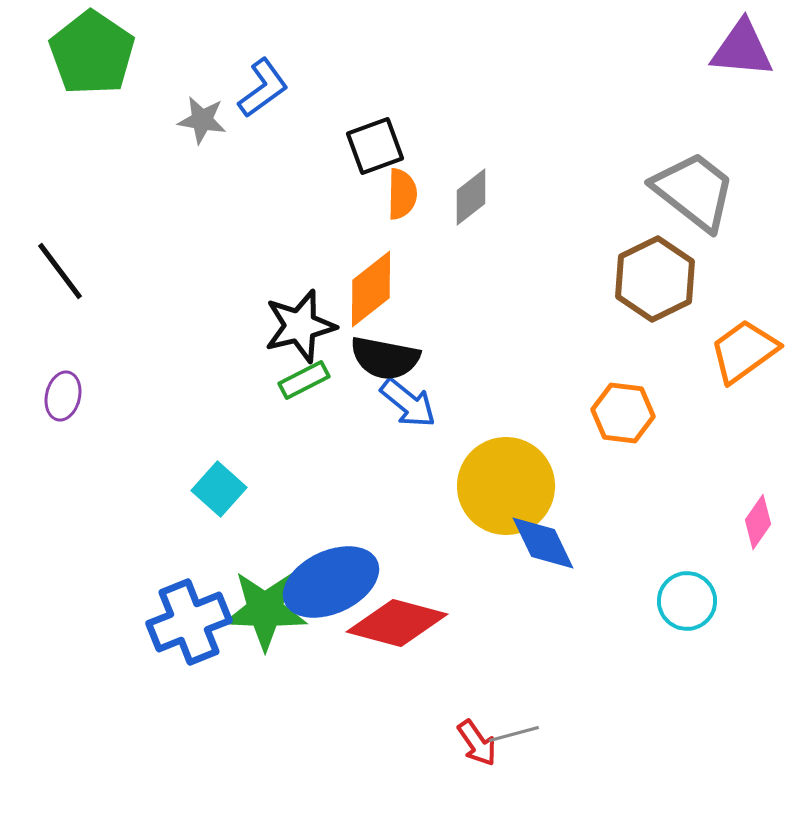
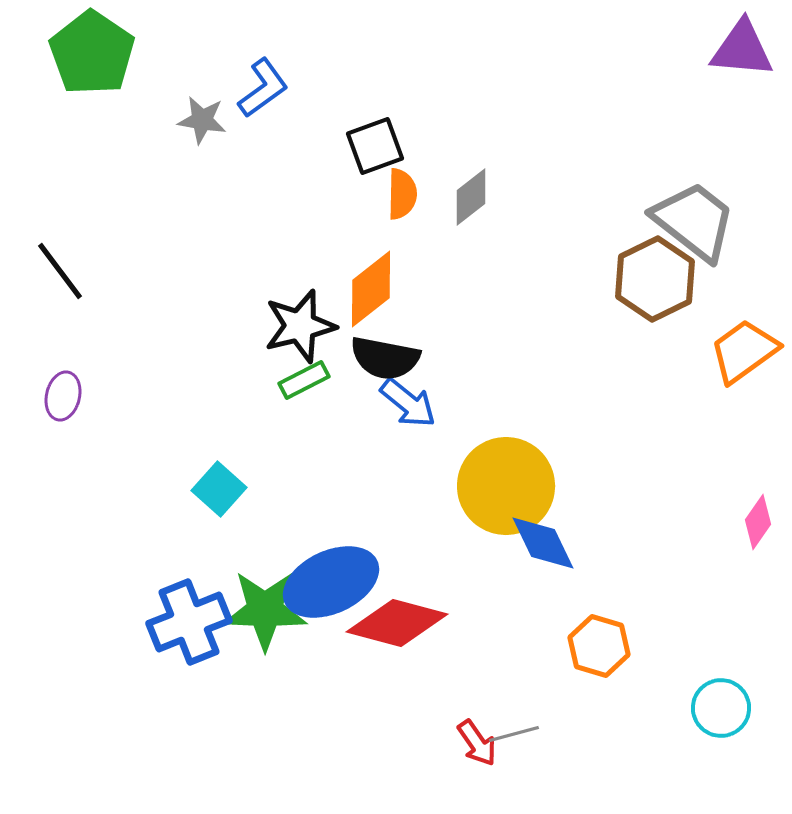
gray trapezoid: moved 30 px down
orange hexagon: moved 24 px left, 233 px down; rotated 10 degrees clockwise
cyan circle: moved 34 px right, 107 px down
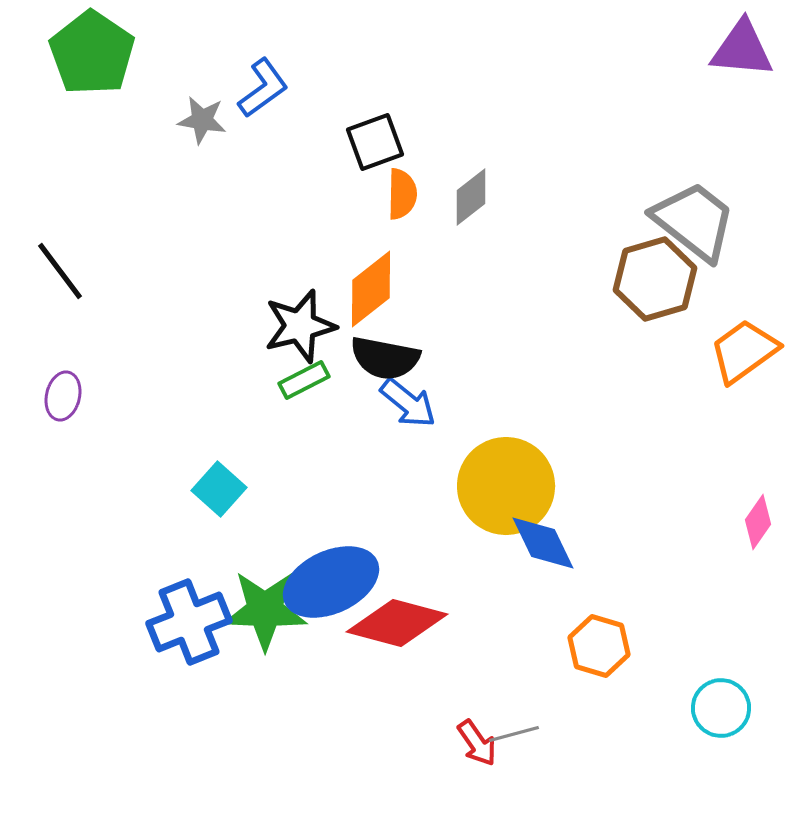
black square: moved 4 px up
brown hexagon: rotated 10 degrees clockwise
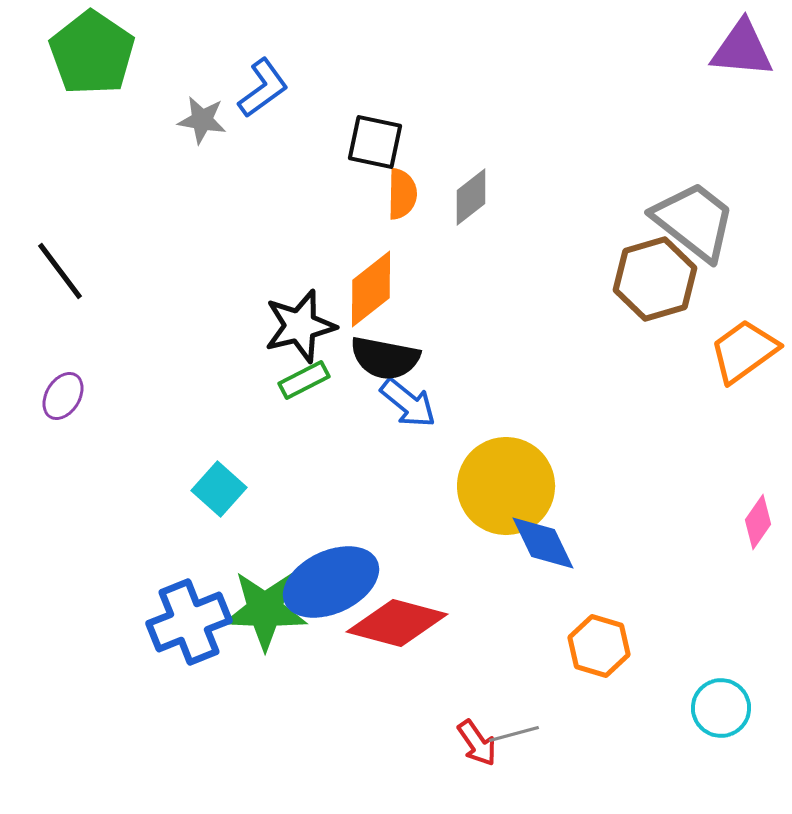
black square: rotated 32 degrees clockwise
purple ellipse: rotated 18 degrees clockwise
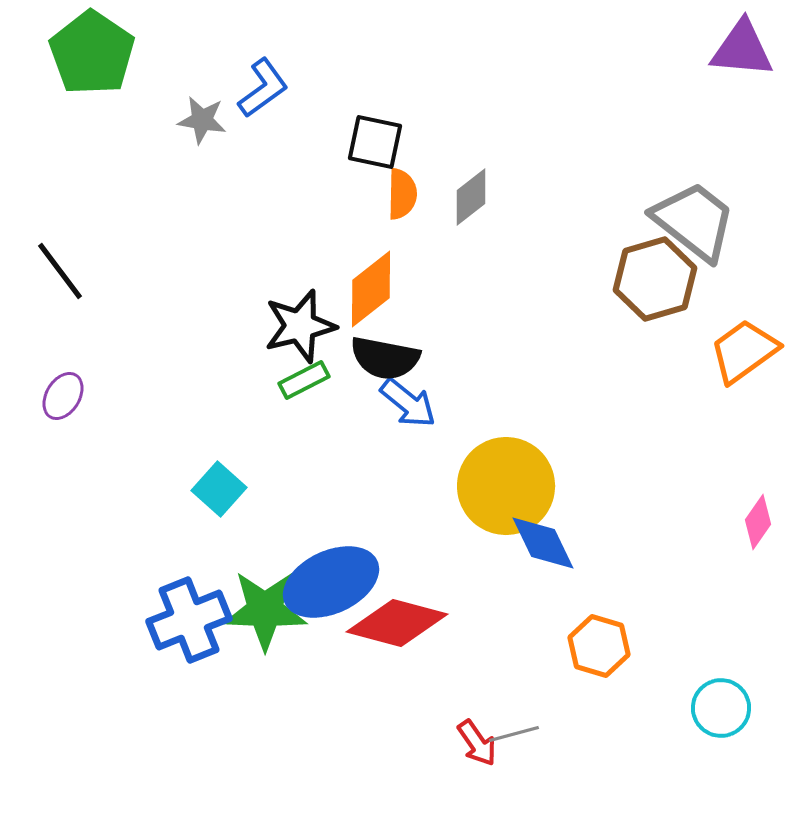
blue cross: moved 2 px up
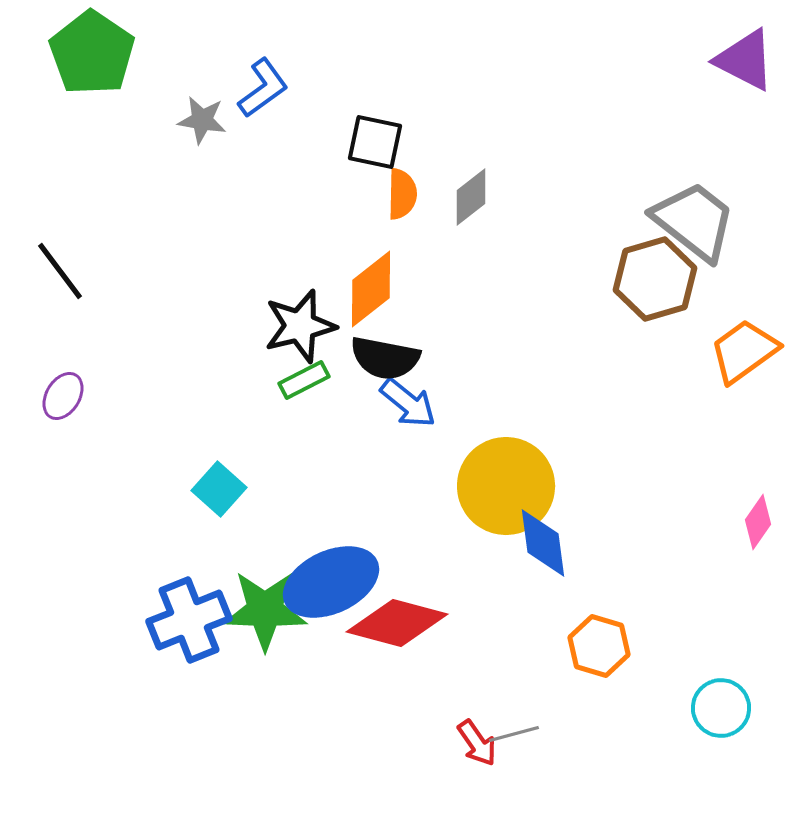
purple triangle: moved 3 px right, 11 px down; rotated 22 degrees clockwise
blue diamond: rotated 18 degrees clockwise
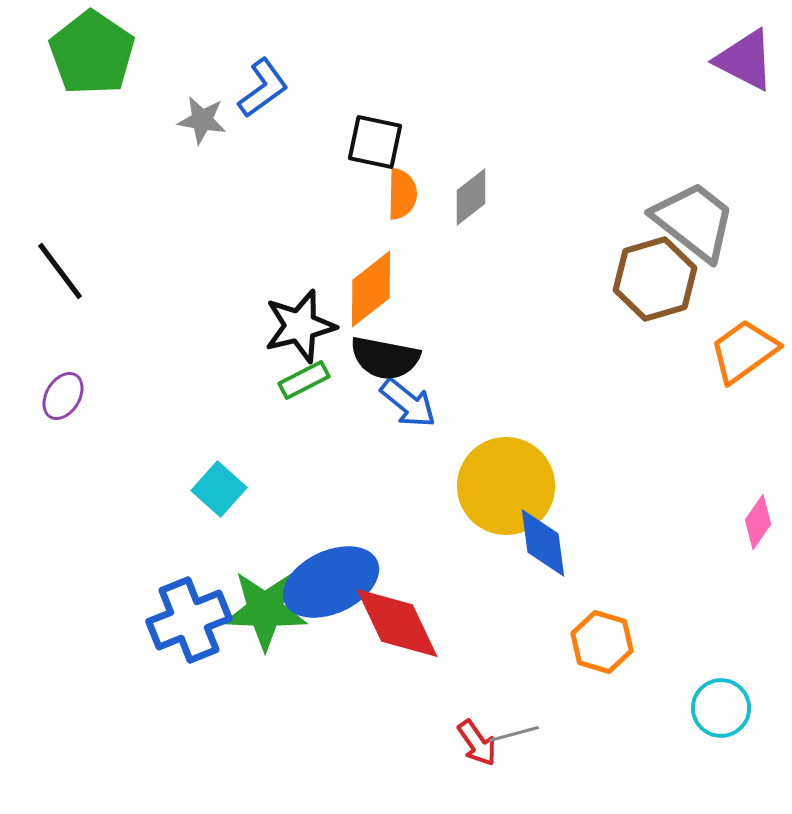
red diamond: rotated 50 degrees clockwise
orange hexagon: moved 3 px right, 4 px up
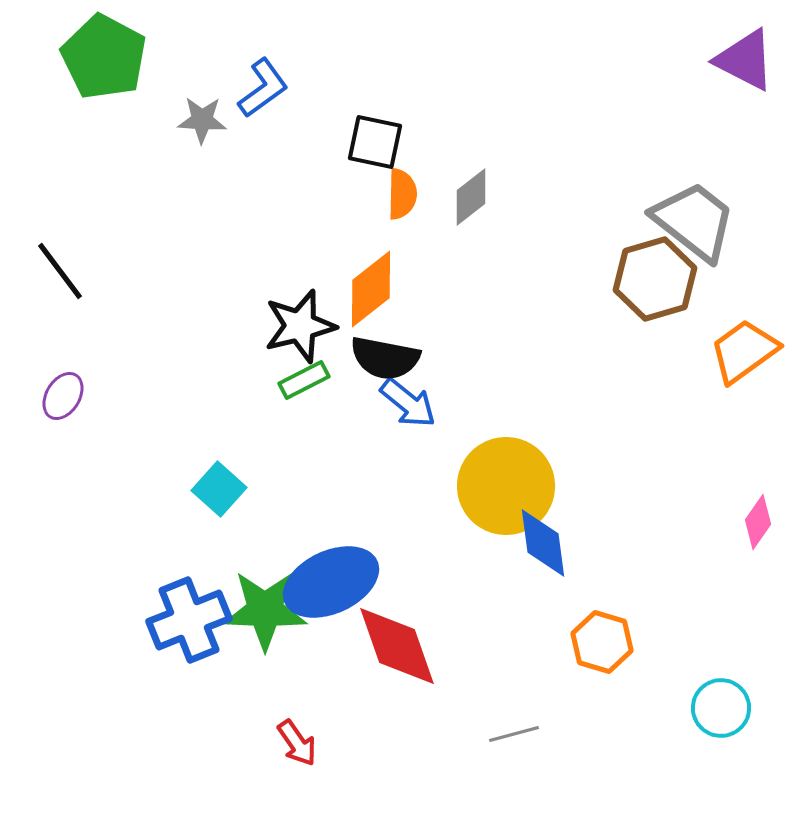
green pentagon: moved 12 px right, 4 px down; rotated 6 degrees counterclockwise
gray star: rotated 6 degrees counterclockwise
red diamond: moved 23 px down; rotated 6 degrees clockwise
red arrow: moved 180 px left
